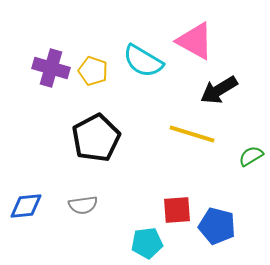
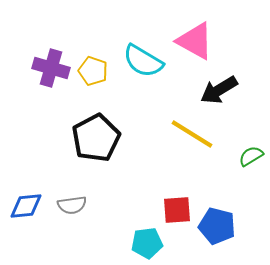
yellow line: rotated 15 degrees clockwise
gray semicircle: moved 11 px left
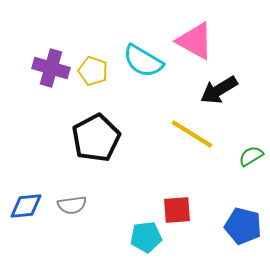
blue pentagon: moved 26 px right
cyan pentagon: moved 1 px left, 6 px up
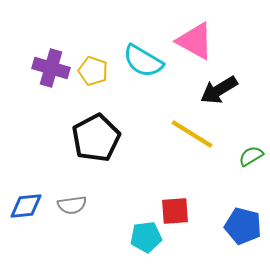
red square: moved 2 px left, 1 px down
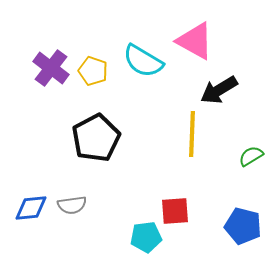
purple cross: rotated 21 degrees clockwise
yellow line: rotated 60 degrees clockwise
blue diamond: moved 5 px right, 2 px down
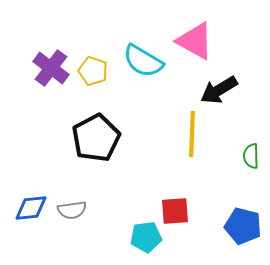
green semicircle: rotated 60 degrees counterclockwise
gray semicircle: moved 5 px down
